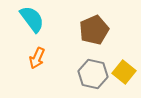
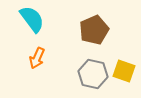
yellow square: moved 1 px up; rotated 20 degrees counterclockwise
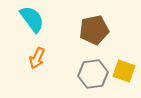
brown pentagon: rotated 12 degrees clockwise
gray hexagon: rotated 20 degrees counterclockwise
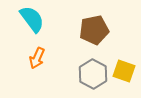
gray hexagon: rotated 24 degrees counterclockwise
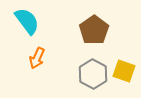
cyan semicircle: moved 5 px left, 2 px down
brown pentagon: rotated 24 degrees counterclockwise
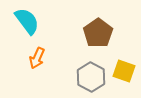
brown pentagon: moved 4 px right, 3 px down
gray hexagon: moved 2 px left, 3 px down
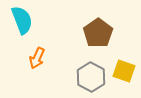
cyan semicircle: moved 5 px left, 1 px up; rotated 16 degrees clockwise
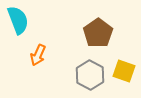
cyan semicircle: moved 4 px left
orange arrow: moved 1 px right, 3 px up
gray hexagon: moved 1 px left, 2 px up
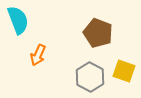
brown pentagon: rotated 16 degrees counterclockwise
gray hexagon: moved 2 px down
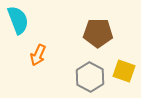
brown pentagon: rotated 20 degrees counterclockwise
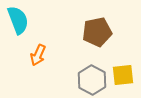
brown pentagon: moved 1 px left, 1 px up; rotated 12 degrees counterclockwise
yellow square: moved 1 px left, 4 px down; rotated 25 degrees counterclockwise
gray hexagon: moved 2 px right, 3 px down
